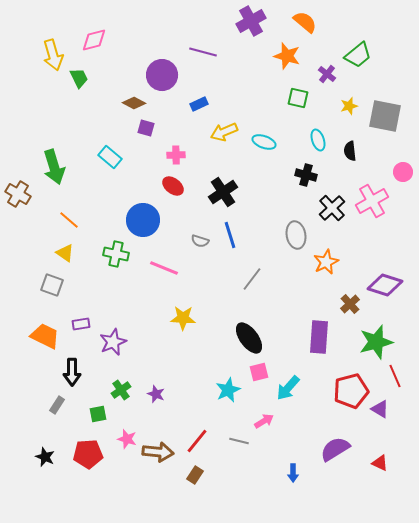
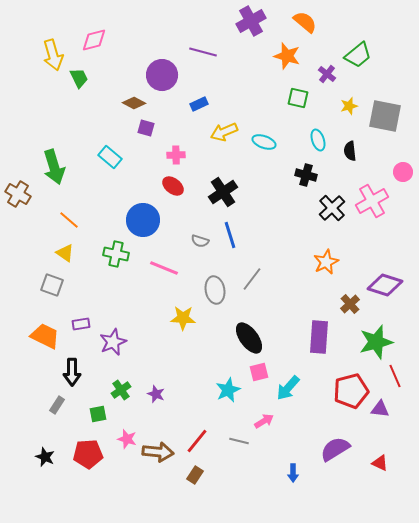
gray ellipse at (296, 235): moved 81 px left, 55 px down
purple triangle at (380, 409): rotated 24 degrees counterclockwise
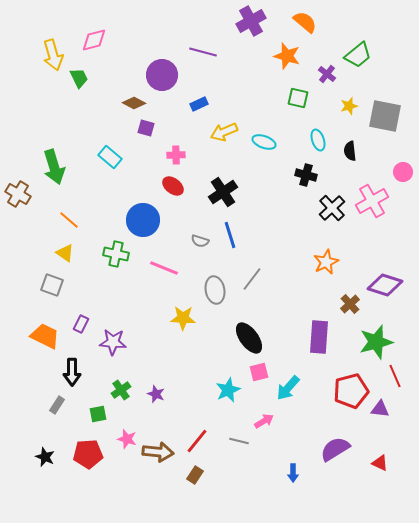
purple rectangle at (81, 324): rotated 54 degrees counterclockwise
purple star at (113, 342): rotated 28 degrees clockwise
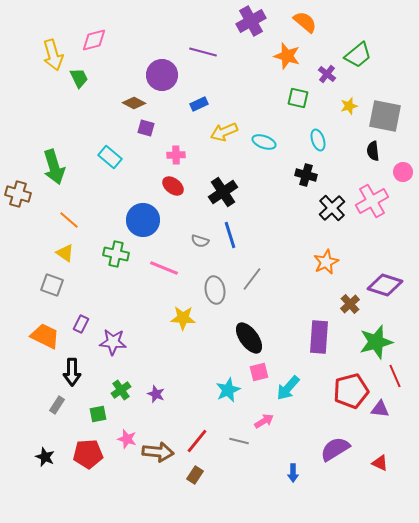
black semicircle at (350, 151): moved 23 px right
brown cross at (18, 194): rotated 15 degrees counterclockwise
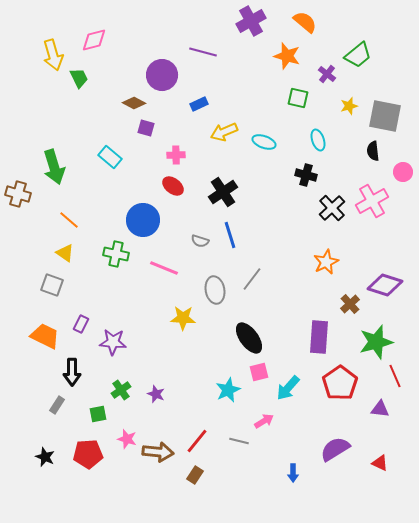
red pentagon at (351, 391): moved 11 px left, 8 px up; rotated 20 degrees counterclockwise
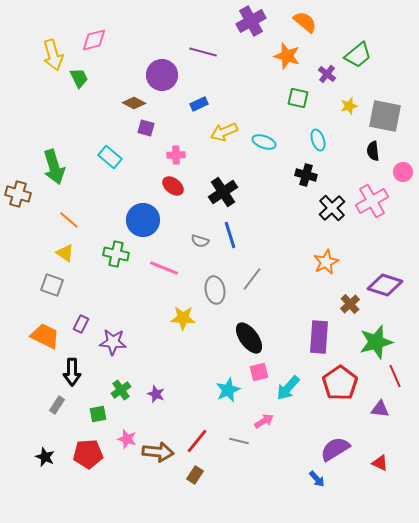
blue arrow at (293, 473): moved 24 px right, 6 px down; rotated 42 degrees counterclockwise
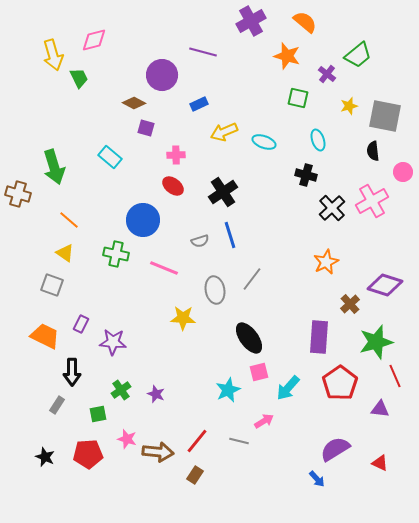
gray semicircle at (200, 241): rotated 36 degrees counterclockwise
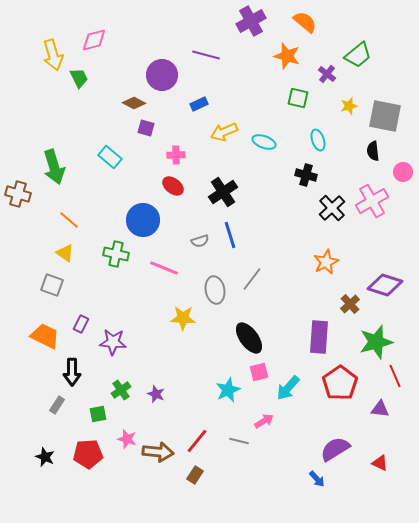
purple line at (203, 52): moved 3 px right, 3 px down
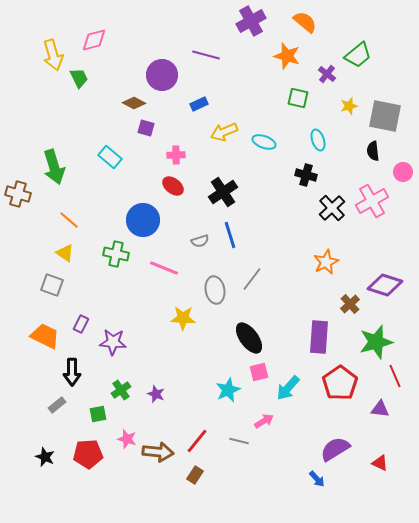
gray rectangle at (57, 405): rotated 18 degrees clockwise
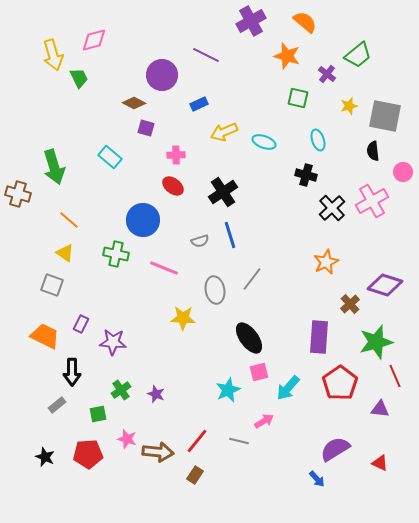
purple line at (206, 55): rotated 12 degrees clockwise
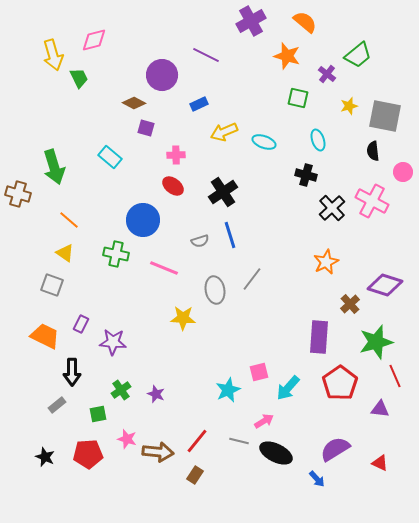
pink cross at (372, 201): rotated 32 degrees counterclockwise
black ellipse at (249, 338): moved 27 px right, 115 px down; rotated 28 degrees counterclockwise
